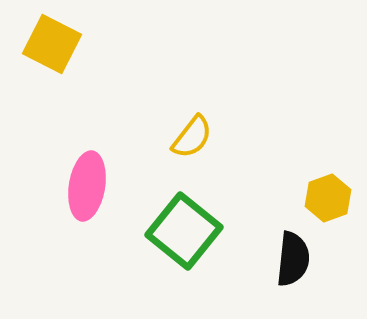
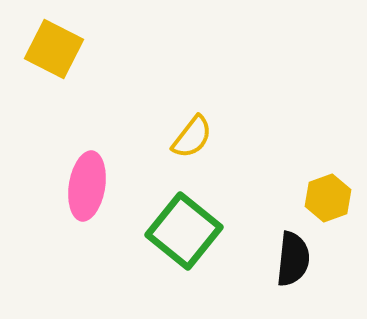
yellow square: moved 2 px right, 5 px down
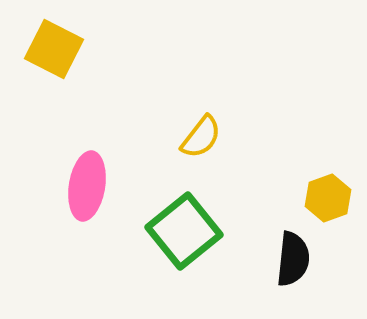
yellow semicircle: moved 9 px right
green square: rotated 12 degrees clockwise
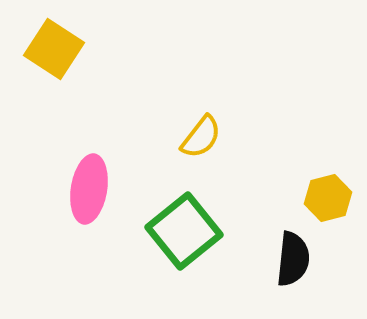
yellow square: rotated 6 degrees clockwise
pink ellipse: moved 2 px right, 3 px down
yellow hexagon: rotated 6 degrees clockwise
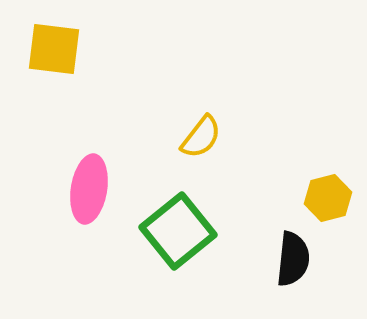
yellow square: rotated 26 degrees counterclockwise
green square: moved 6 px left
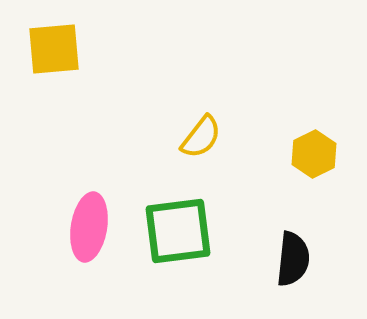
yellow square: rotated 12 degrees counterclockwise
pink ellipse: moved 38 px down
yellow hexagon: moved 14 px left, 44 px up; rotated 12 degrees counterclockwise
green square: rotated 32 degrees clockwise
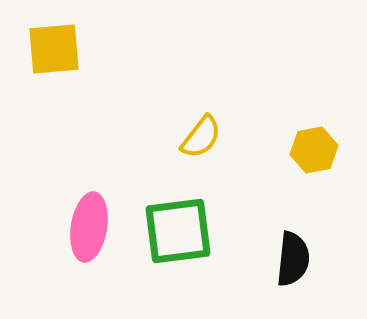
yellow hexagon: moved 4 px up; rotated 15 degrees clockwise
